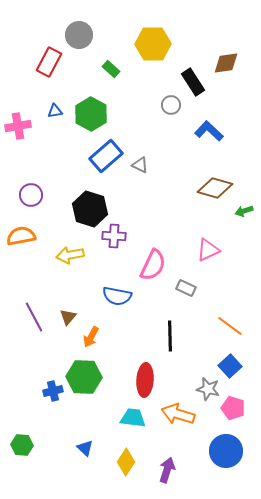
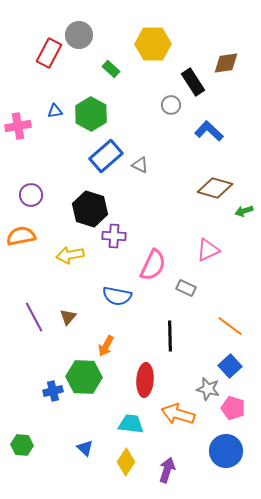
red rectangle at (49, 62): moved 9 px up
orange arrow at (91, 337): moved 15 px right, 9 px down
cyan trapezoid at (133, 418): moved 2 px left, 6 px down
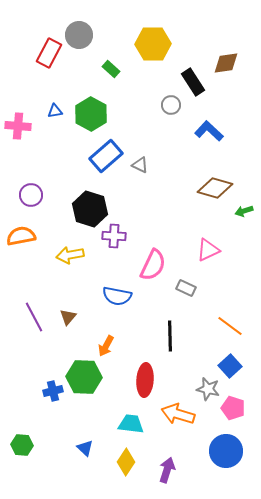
pink cross at (18, 126): rotated 15 degrees clockwise
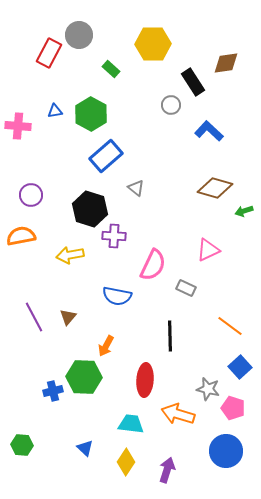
gray triangle at (140, 165): moved 4 px left, 23 px down; rotated 12 degrees clockwise
blue square at (230, 366): moved 10 px right, 1 px down
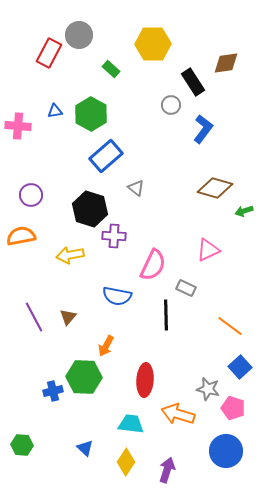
blue L-shape at (209, 131): moved 6 px left, 2 px up; rotated 84 degrees clockwise
black line at (170, 336): moved 4 px left, 21 px up
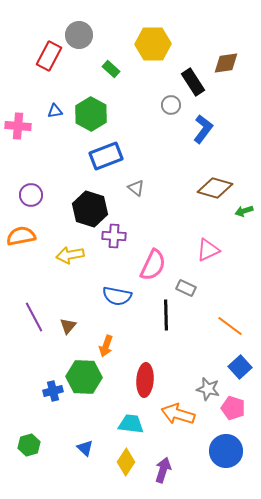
red rectangle at (49, 53): moved 3 px down
blue rectangle at (106, 156): rotated 20 degrees clockwise
brown triangle at (68, 317): moved 9 px down
orange arrow at (106, 346): rotated 10 degrees counterclockwise
green hexagon at (22, 445): moved 7 px right; rotated 20 degrees counterclockwise
purple arrow at (167, 470): moved 4 px left
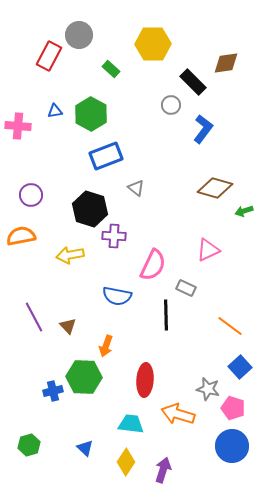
black rectangle at (193, 82): rotated 12 degrees counterclockwise
brown triangle at (68, 326): rotated 24 degrees counterclockwise
blue circle at (226, 451): moved 6 px right, 5 px up
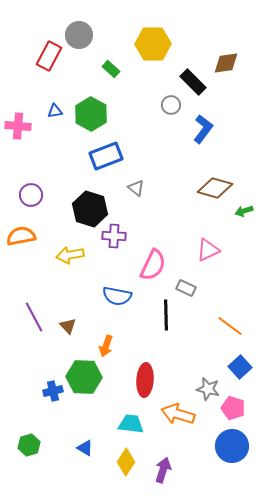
blue triangle at (85, 448): rotated 12 degrees counterclockwise
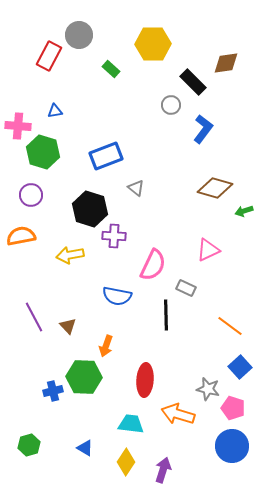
green hexagon at (91, 114): moved 48 px left, 38 px down; rotated 12 degrees counterclockwise
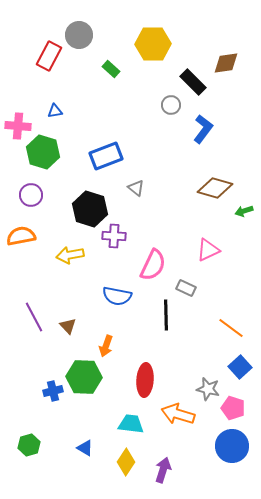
orange line at (230, 326): moved 1 px right, 2 px down
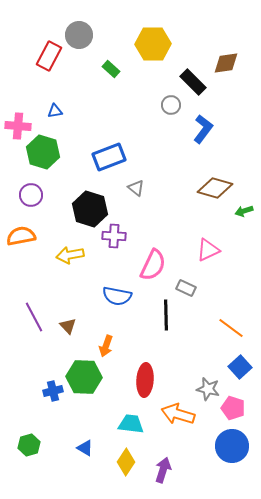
blue rectangle at (106, 156): moved 3 px right, 1 px down
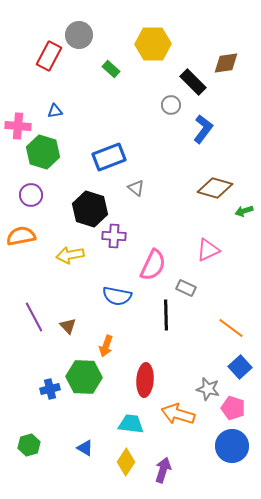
blue cross at (53, 391): moved 3 px left, 2 px up
